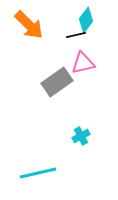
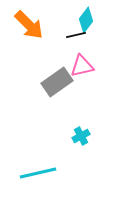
pink triangle: moved 1 px left, 3 px down
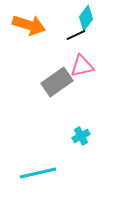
cyan diamond: moved 2 px up
orange arrow: rotated 28 degrees counterclockwise
black line: rotated 12 degrees counterclockwise
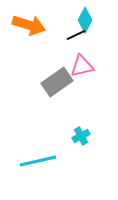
cyan diamond: moved 1 px left, 2 px down; rotated 10 degrees counterclockwise
cyan line: moved 12 px up
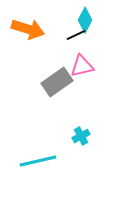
orange arrow: moved 1 px left, 4 px down
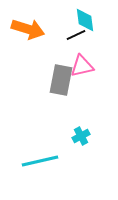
cyan diamond: rotated 35 degrees counterclockwise
gray rectangle: moved 4 px right, 2 px up; rotated 44 degrees counterclockwise
cyan line: moved 2 px right
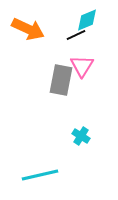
cyan diamond: moved 2 px right; rotated 75 degrees clockwise
orange arrow: rotated 8 degrees clockwise
pink triangle: rotated 45 degrees counterclockwise
cyan cross: rotated 30 degrees counterclockwise
cyan line: moved 14 px down
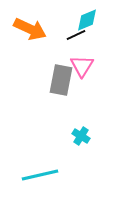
orange arrow: moved 2 px right
